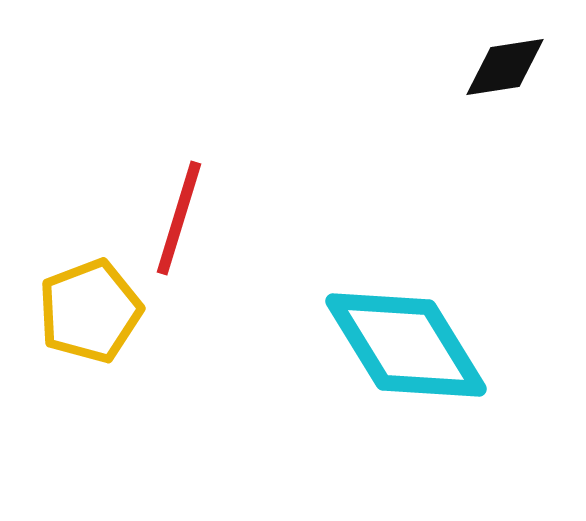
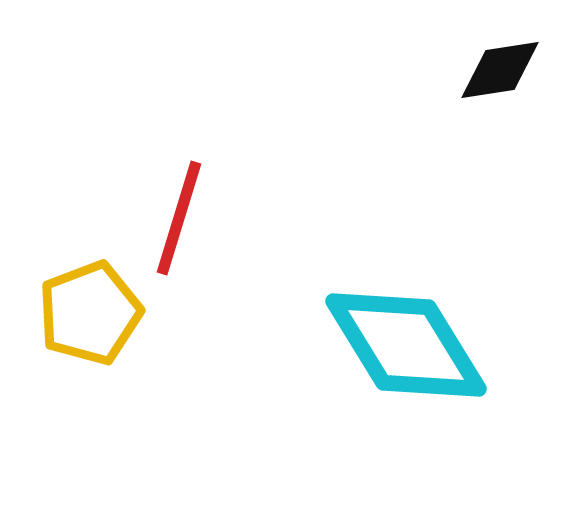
black diamond: moved 5 px left, 3 px down
yellow pentagon: moved 2 px down
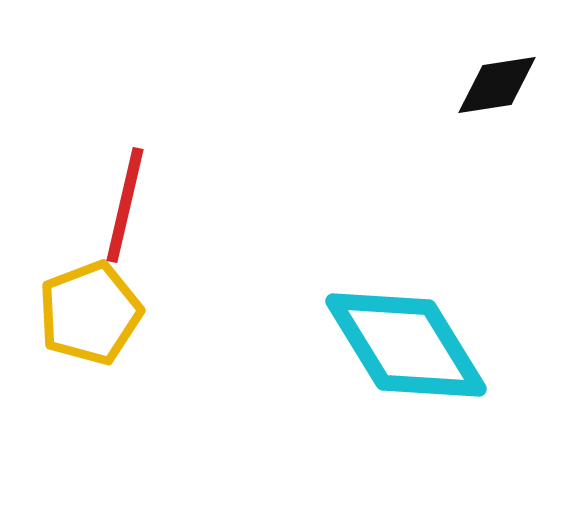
black diamond: moved 3 px left, 15 px down
red line: moved 54 px left, 13 px up; rotated 4 degrees counterclockwise
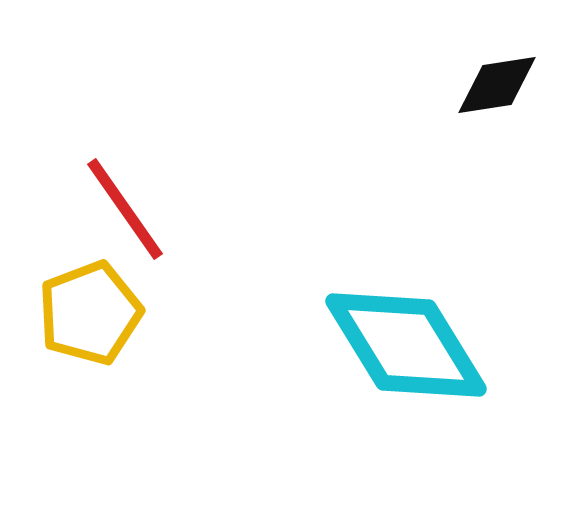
red line: moved 4 px down; rotated 48 degrees counterclockwise
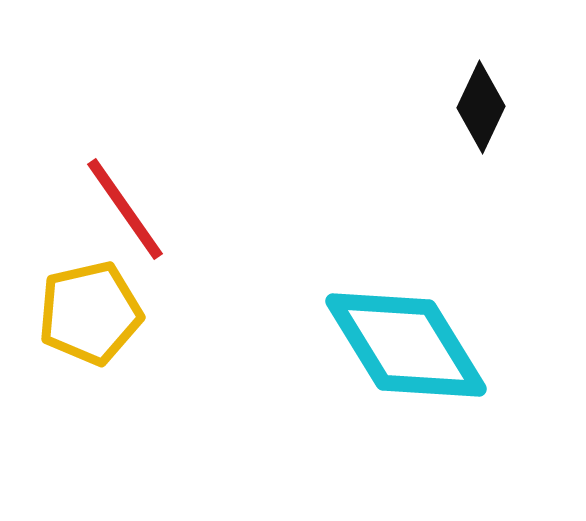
black diamond: moved 16 px left, 22 px down; rotated 56 degrees counterclockwise
yellow pentagon: rotated 8 degrees clockwise
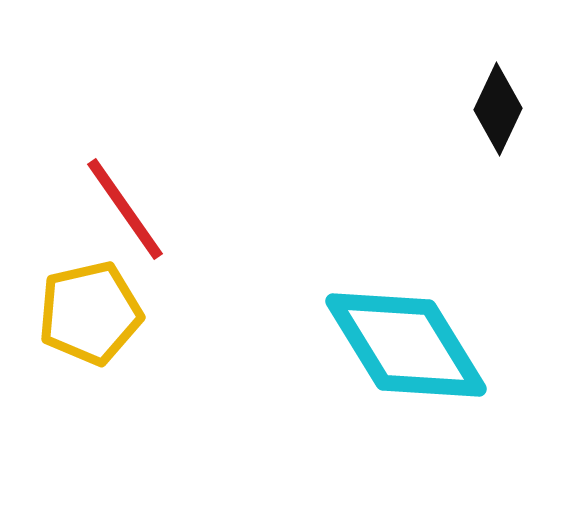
black diamond: moved 17 px right, 2 px down
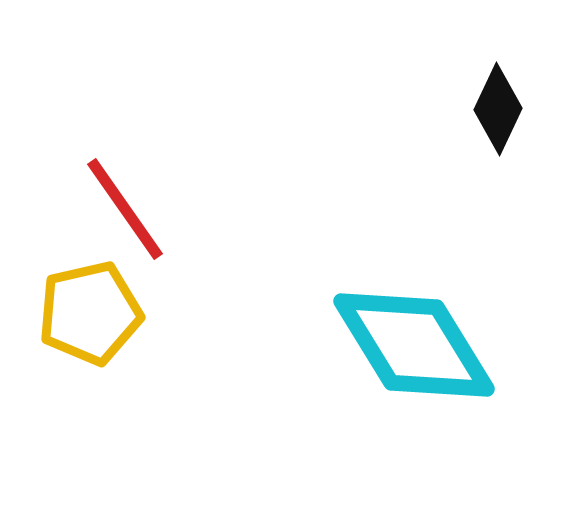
cyan diamond: moved 8 px right
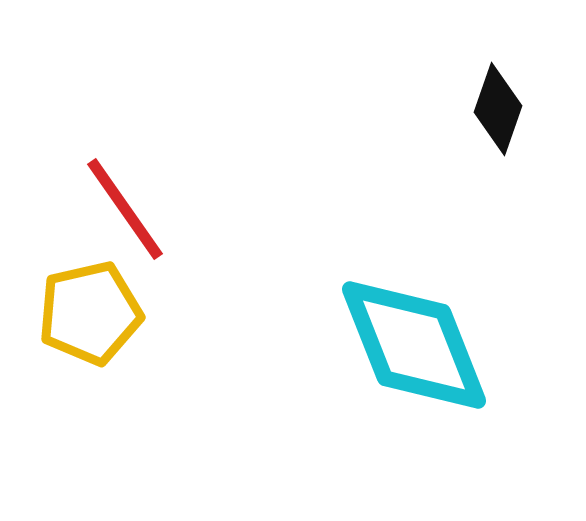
black diamond: rotated 6 degrees counterclockwise
cyan diamond: rotated 10 degrees clockwise
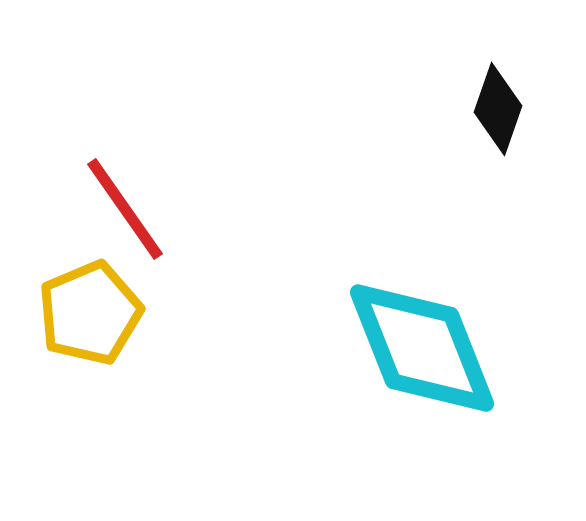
yellow pentagon: rotated 10 degrees counterclockwise
cyan diamond: moved 8 px right, 3 px down
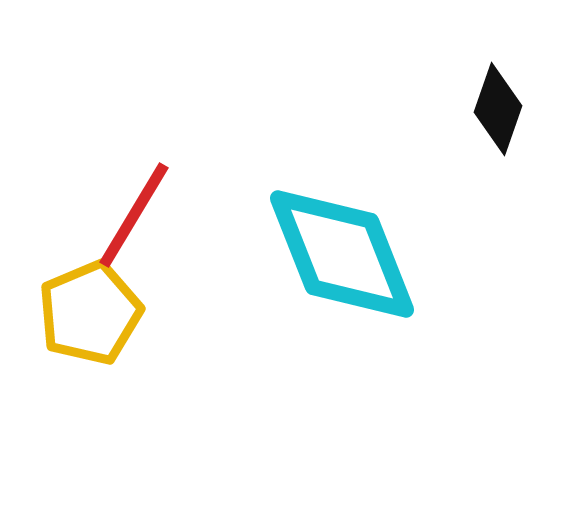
red line: moved 9 px right, 6 px down; rotated 66 degrees clockwise
cyan diamond: moved 80 px left, 94 px up
